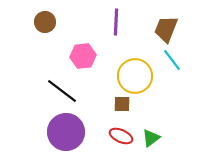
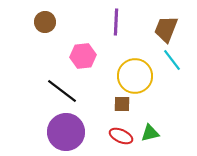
green triangle: moved 1 px left, 5 px up; rotated 24 degrees clockwise
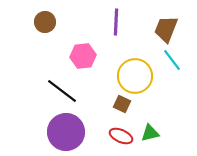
brown square: rotated 24 degrees clockwise
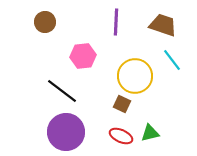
brown trapezoid: moved 3 px left, 4 px up; rotated 88 degrees clockwise
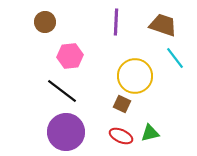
pink hexagon: moved 13 px left
cyan line: moved 3 px right, 2 px up
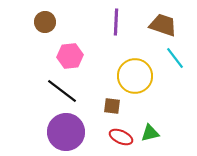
brown square: moved 10 px left, 2 px down; rotated 18 degrees counterclockwise
red ellipse: moved 1 px down
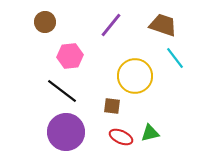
purple line: moved 5 px left, 3 px down; rotated 36 degrees clockwise
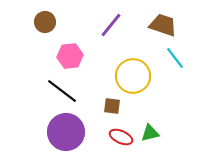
yellow circle: moved 2 px left
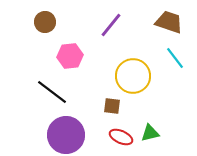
brown trapezoid: moved 6 px right, 3 px up
black line: moved 10 px left, 1 px down
purple circle: moved 3 px down
